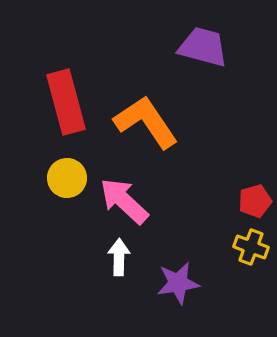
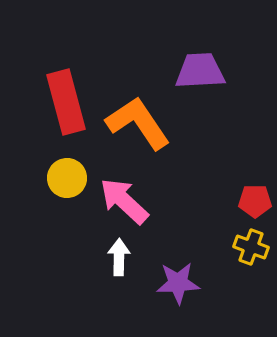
purple trapezoid: moved 3 px left, 24 px down; rotated 18 degrees counterclockwise
orange L-shape: moved 8 px left, 1 px down
red pentagon: rotated 16 degrees clockwise
purple star: rotated 6 degrees clockwise
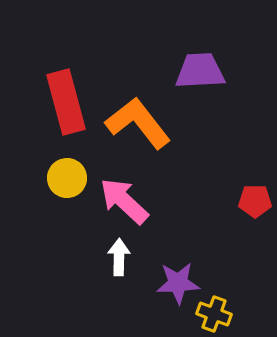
orange L-shape: rotated 4 degrees counterclockwise
yellow cross: moved 37 px left, 67 px down
